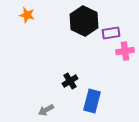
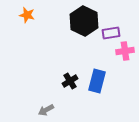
blue rectangle: moved 5 px right, 20 px up
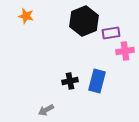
orange star: moved 1 px left, 1 px down
black hexagon: rotated 12 degrees clockwise
black cross: rotated 21 degrees clockwise
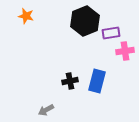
black hexagon: moved 1 px right
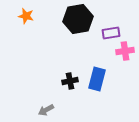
black hexagon: moved 7 px left, 2 px up; rotated 12 degrees clockwise
blue rectangle: moved 2 px up
